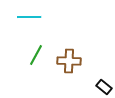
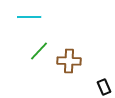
green line: moved 3 px right, 4 px up; rotated 15 degrees clockwise
black rectangle: rotated 28 degrees clockwise
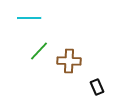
cyan line: moved 1 px down
black rectangle: moved 7 px left
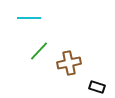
brown cross: moved 2 px down; rotated 15 degrees counterclockwise
black rectangle: rotated 49 degrees counterclockwise
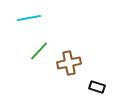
cyan line: rotated 10 degrees counterclockwise
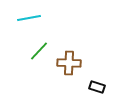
brown cross: rotated 15 degrees clockwise
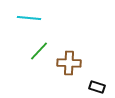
cyan line: rotated 15 degrees clockwise
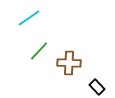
cyan line: rotated 40 degrees counterclockwise
black rectangle: rotated 28 degrees clockwise
